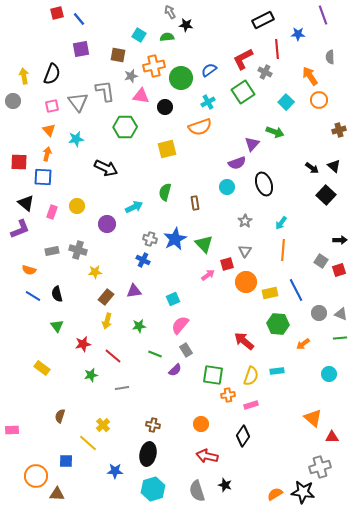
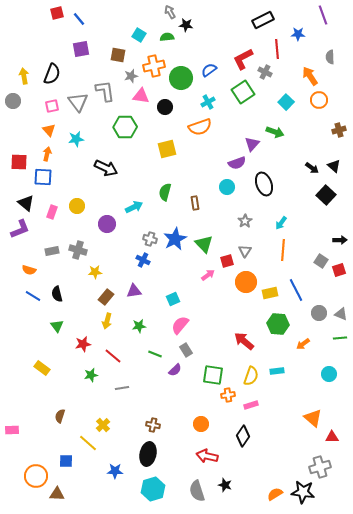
red square at (227, 264): moved 3 px up
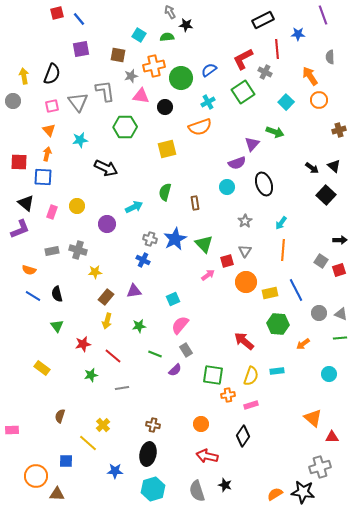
cyan star at (76, 139): moved 4 px right, 1 px down
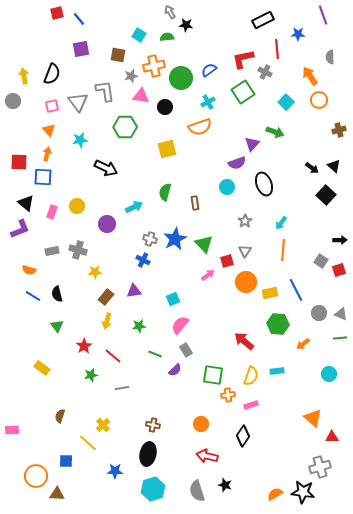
red L-shape at (243, 59): rotated 15 degrees clockwise
red star at (83, 344): moved 1 px right, 2 px down; rotated 21 degrees counterclockwise
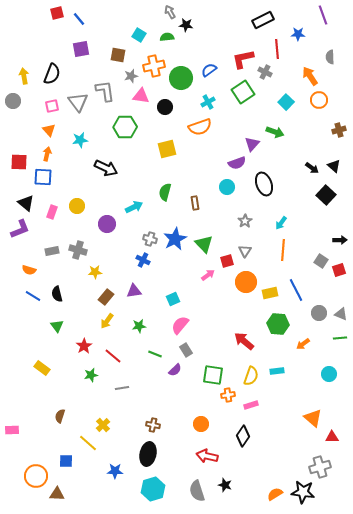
yellow arrow at (107, 321): rotated 21 degrees clockwise
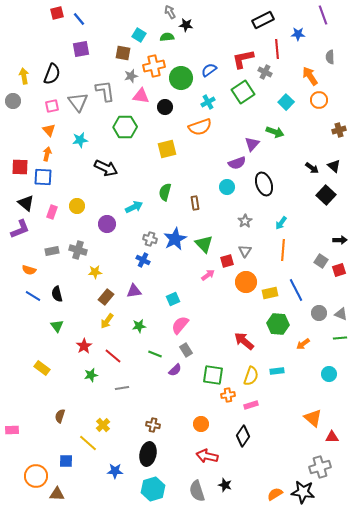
brown square at (118, 55): moved 5 px right, 2 px up
red square at (19, 162): moved 1 px right, 5 px down
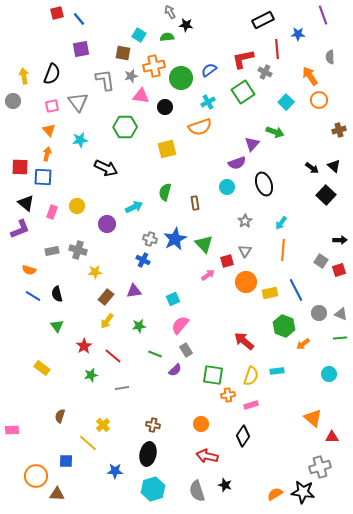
gray L-shape at (105, 91): moved 11 px up
green hexagon at (278, 324): moved 6 px right, 2 px down; rotated 15 degrees clockwise
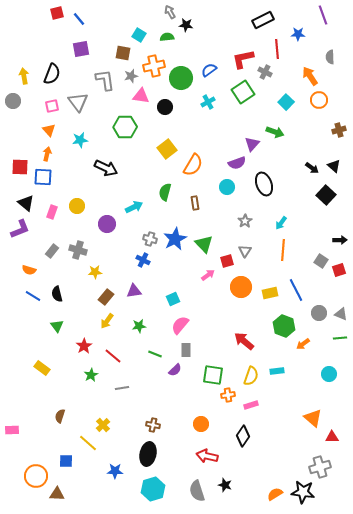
orange semicircle at (200, 127): moved 7 px left, 38 px down; rotated 40 degrees counterclockwise
yellow square at (167, 149): rotated 24 degrees counterclockwise
gray rectangle at (52, 251): rotated 40 degrees counterclockwise
orange circle at (246, 282): moved 5 px left, 5 px down
gray rectangle at (186, 350): rotated 32 degrees clockwise
green star at (91, 375): rotated 16 degrees counterclockwise
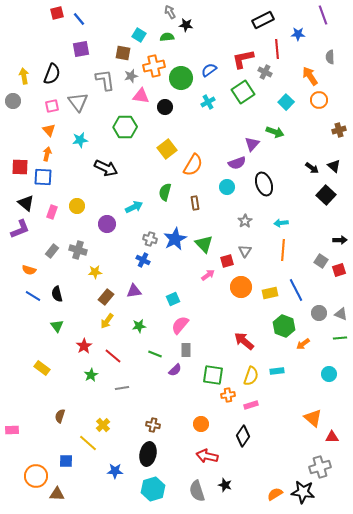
cyan arrow at (281, 223): rotated 48 degrees clockwise
